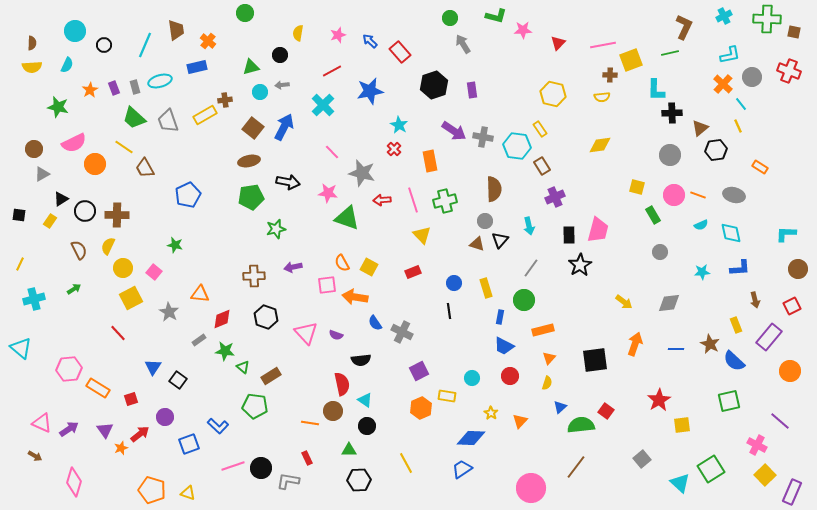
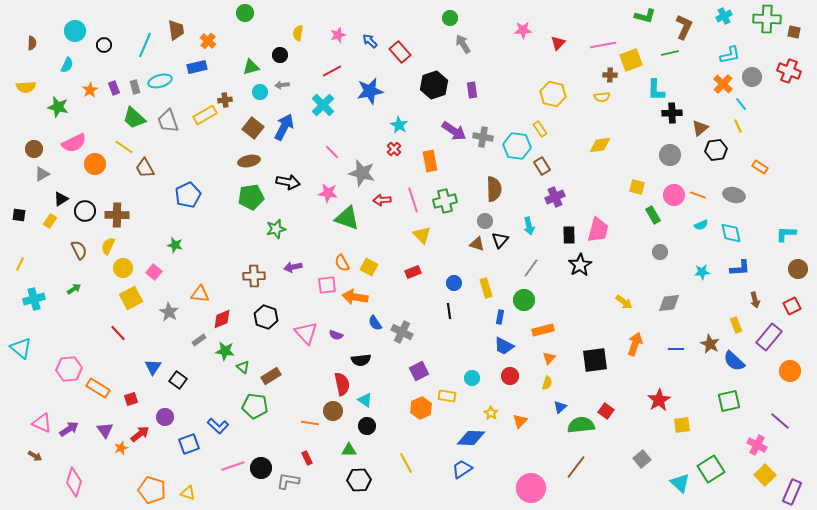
green L-shape at (496, 16): moved 149 px right
yellow semicircle at (32, 67): moved 6 px left, 20 px down
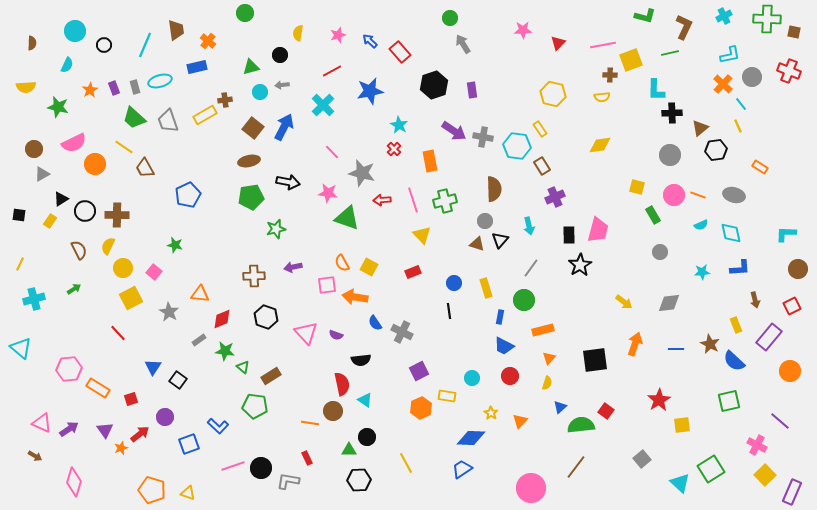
black circle at (367, 426): moved 11 px down
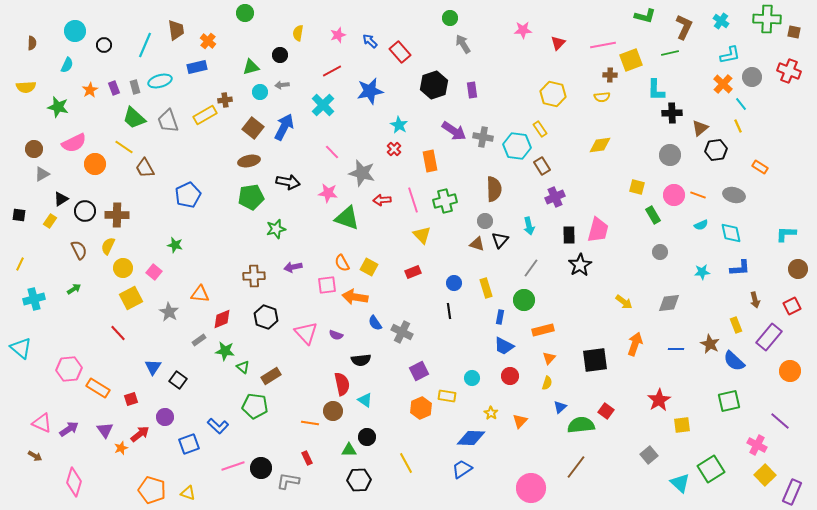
cyan cross at (724, 16): moved 3 px left, 5 px down; rotated 28 degrees counterclockwise
gray square at (642, 459): moved 7 px right, 4 px up
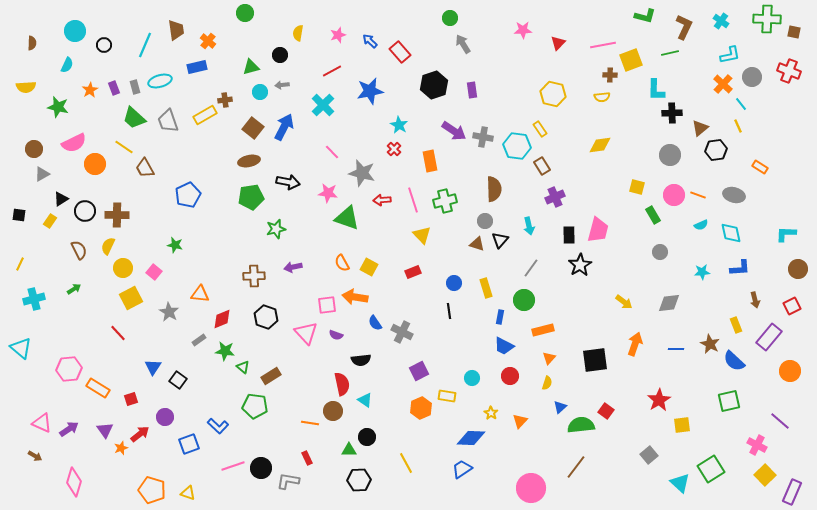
pink square at (327, 285): moved 20 px down
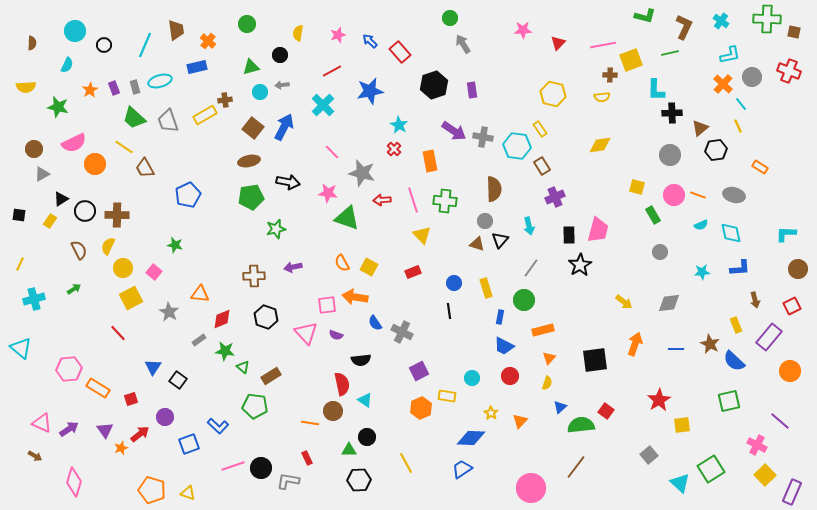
green circle at (245, 13): moved 2 px right, 11 px down
green cross at (445, 201): rotated 20 degrees clockwise
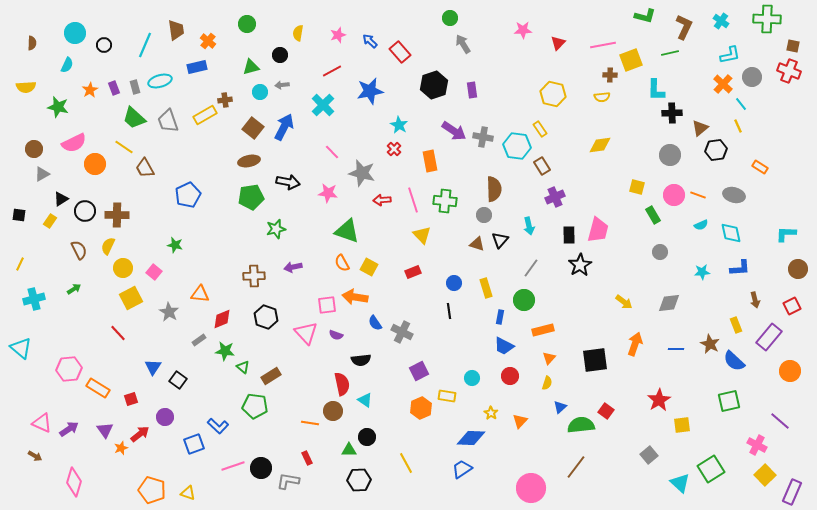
cyan circle at (75, 31): moved 2 px down
brown square at (794, 32): moved 1 px left, 14 px down
green triangle at (347, 218): moved 13 px down
gray circle at (485, 221): moved 1 px left, 6 px up
blue square at (189, 444): moved 5 px right
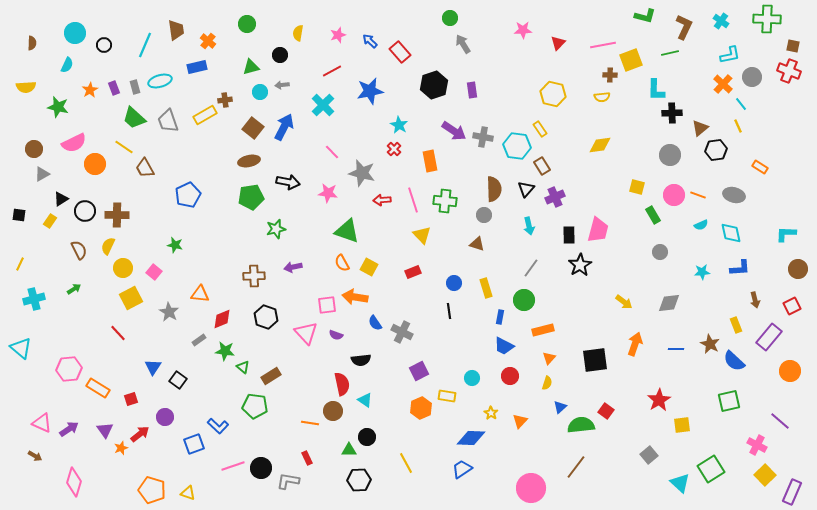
black triangle at (500, 240): moved 26 px right, 51 px up
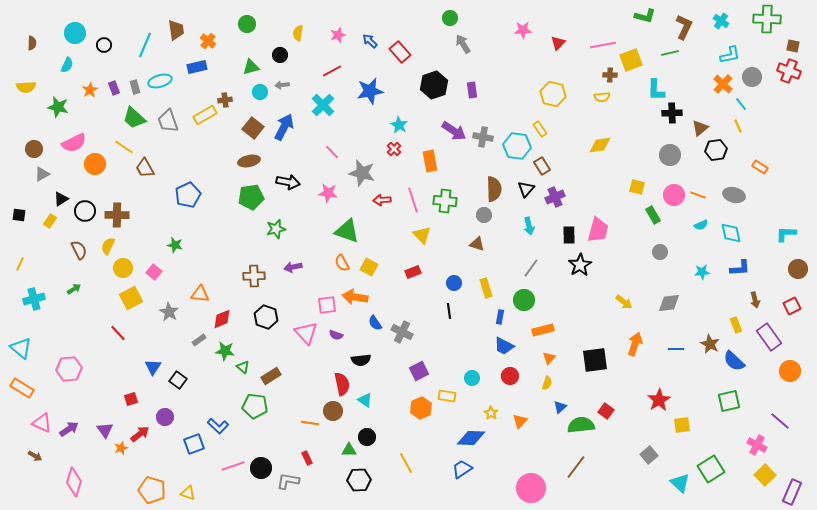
purple rectangle at (769, 337): rotated 76 degrees counterclockwise
orange rectangle at (98, 388): moved 76 px left
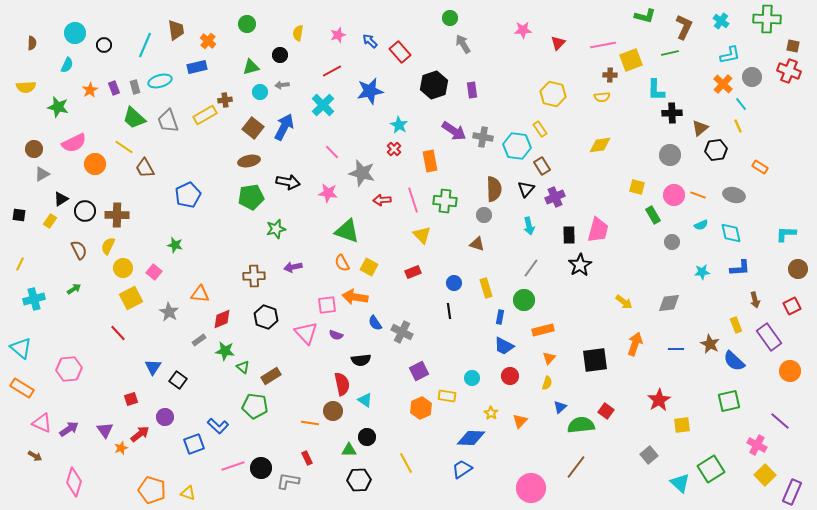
gray circle at (660, 252): moved 12 px right, 10 px up
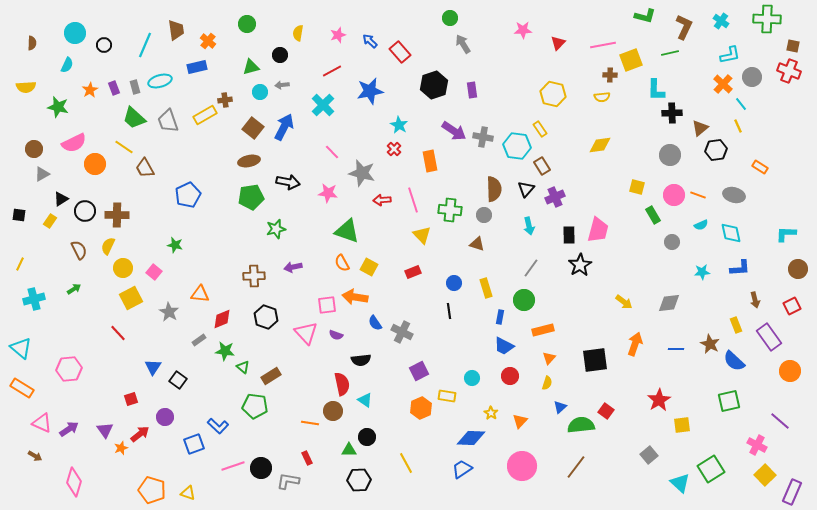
green cross at (445, 201): moved 5 px right, 9 px down
pink circle at (531, 488): moved 9 px left, 22 px up
